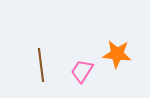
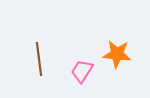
brown line: moved 2 px left, 6 px up
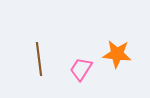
pink trapezoid: moved 1 px left, 2 px up
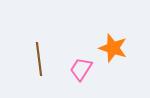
orange star: moved 4 px left, 6 px up; rotated 12 degrees clockwise
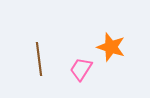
orange star: moved 2 px left, 1 px up
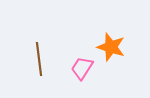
pink trapezoid: moved 1 px right, 1 px up
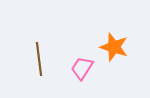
orange star: moved 3 px right
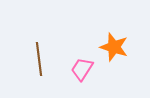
pink trapezoid: moved 1 px down
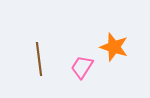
pink trapezoid: moved 2 px up
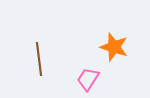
pink trapezoid: moved 6 px right, 12 px down
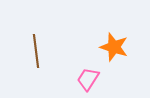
brown line: moved 3 px left, 8 px up
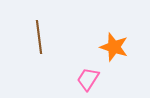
brown line: moved 3 px right, 14 px up
